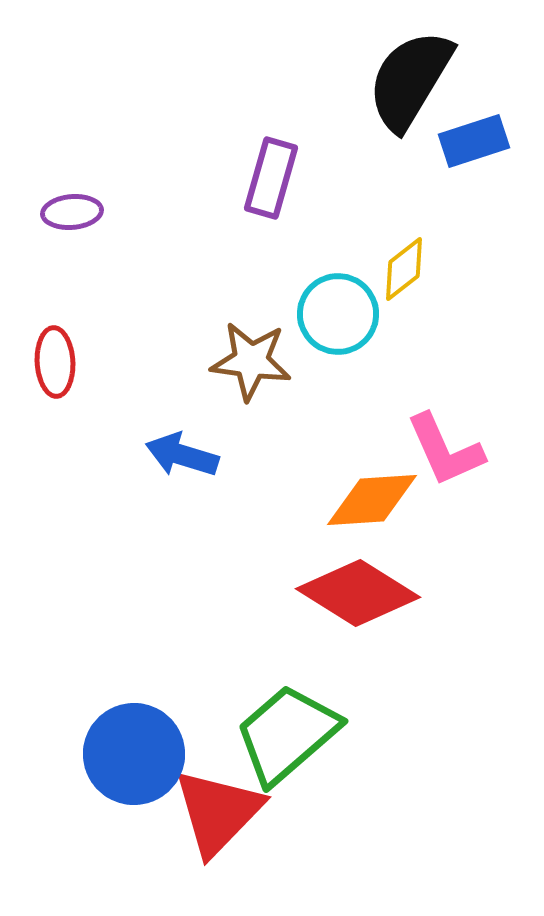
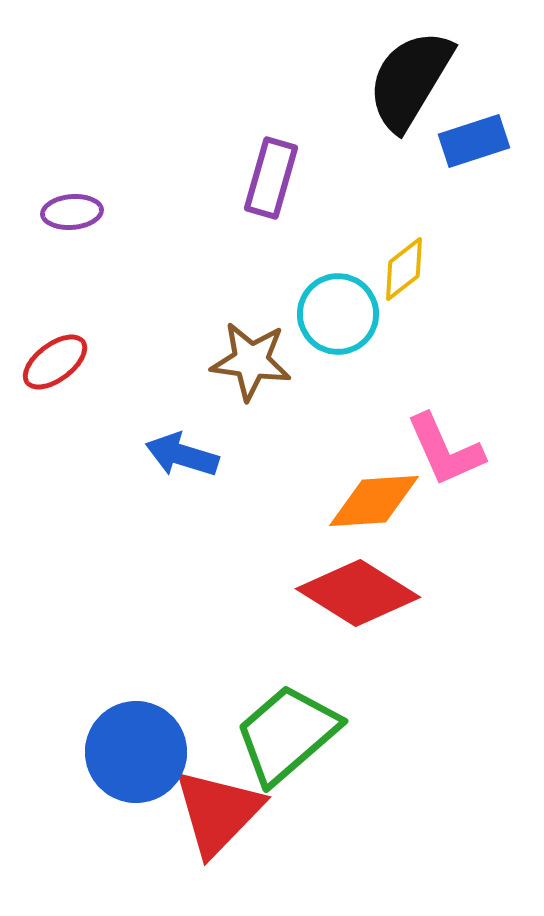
red ellipse: rotated 56 degrees clockwise
orange diamond: moved 2 px right, 1 px down
blue circle: moved 2 px right, 2 px up
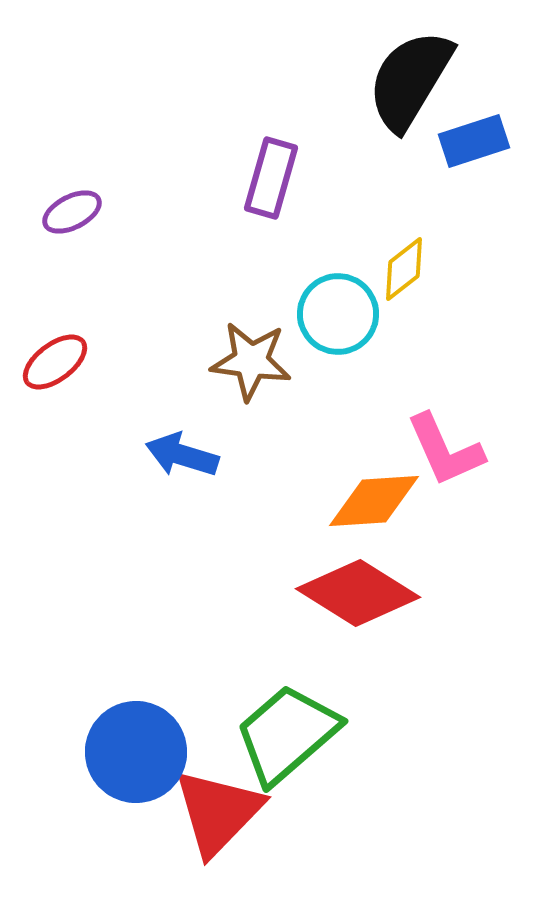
purple ellipse: rotated 22 degrees counterclockwise
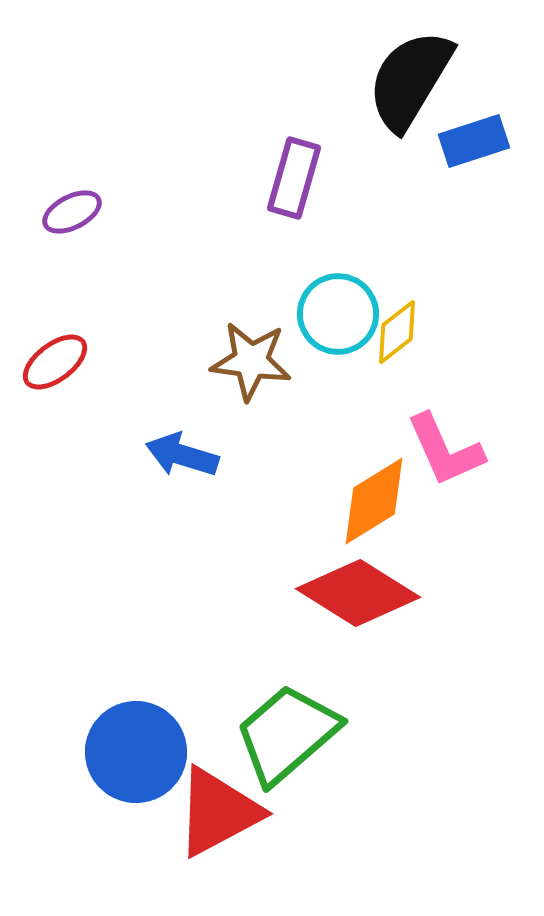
purple rectangle: moved 23 px right
yellow diamond: moved 7 px left, 63 px down
orange diamond: rotated 28 degrees counterclockwise
red triangle: rotated 18 degrees clockwise
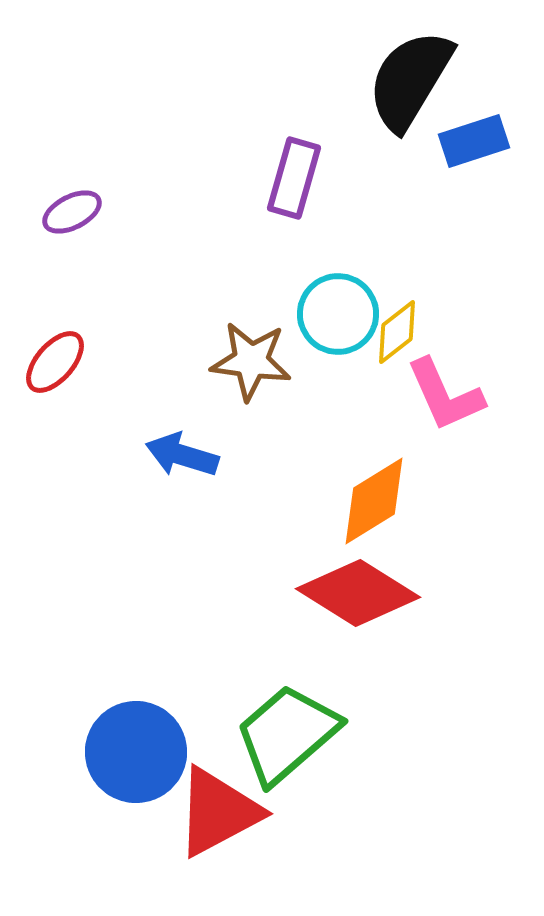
red ellipse: rotated 12 degrees counterclockwise
pink L-shape: moved 55 px up
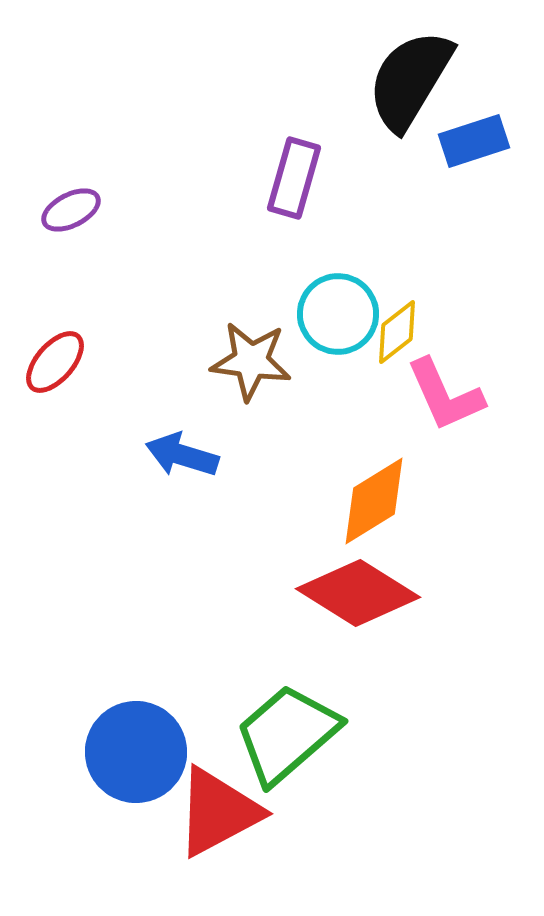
purple ellipse: moved 1 px left, 2 px up
